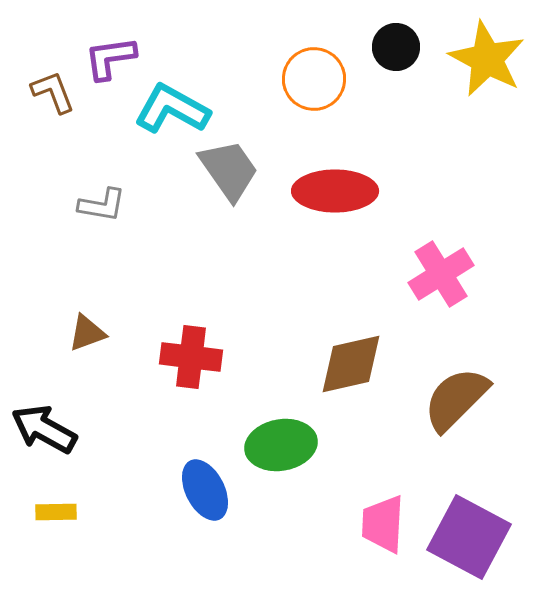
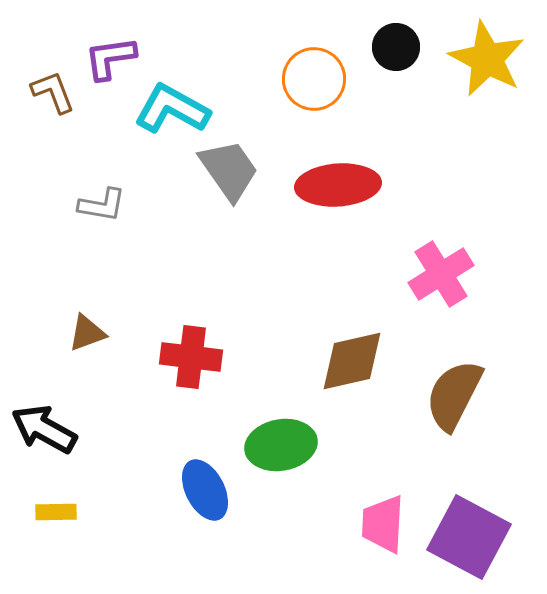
red ellipse: moved 3 px right, 6 px up; rotated 4 degrees counterclockwise
brown diamond: moved 1 px right, 3 px up
brown semicircle: moved 2 px left, 4 px up; rotated 18 degrees counterclockwise
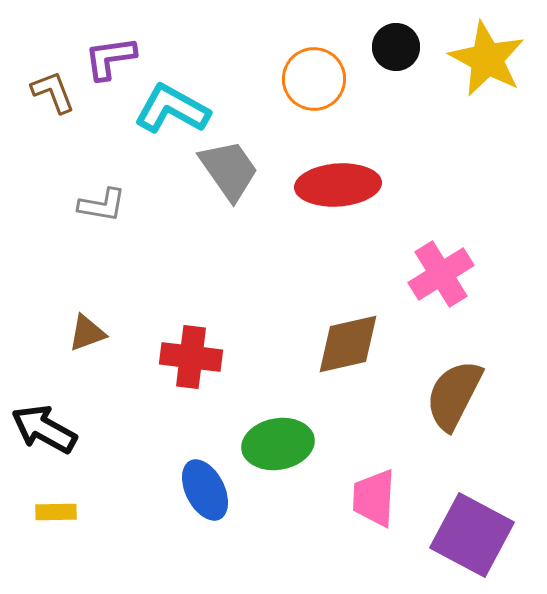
brown diamond: moved 4 px left, 17 px up
green ellipse: moved 3 px left, 1 px up
pink trapezoid: moved 9 px left, 26 px up
purple square: moved 3 px right, 2 px up
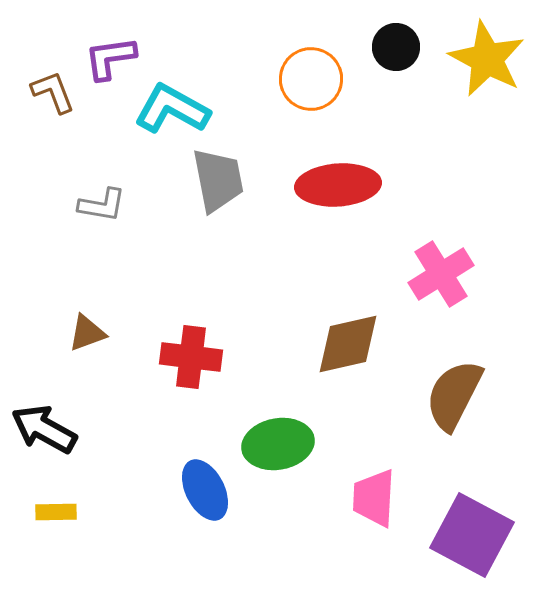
orange circle: moved 3 px left
gray trapezoid: moved 11 px left, 10 px down; rotated 24 degrees clockwise
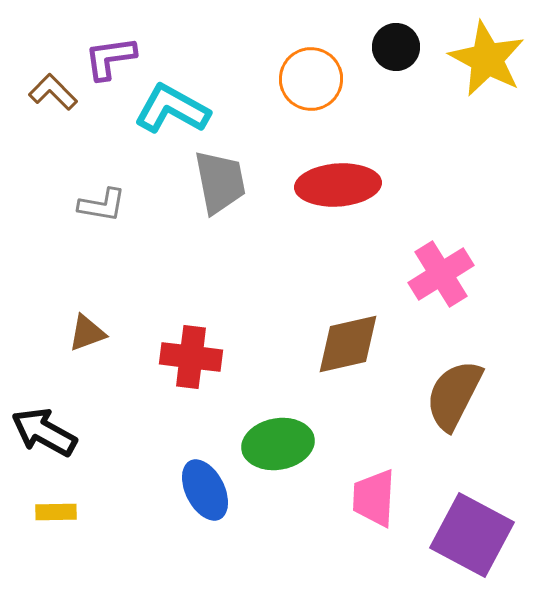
brown L-shape: rotated 24 degrees counterclockwise
gray trapezoid: moved 2 px right, 2 px down
black arrow: moved 3 px down
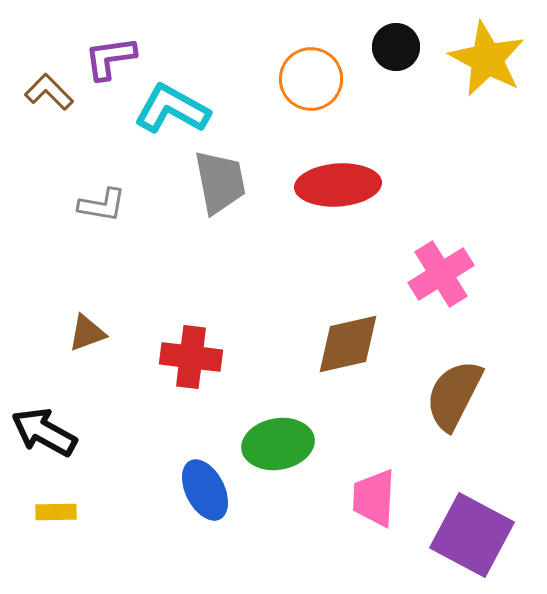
brown L-shape: moved 4 px left
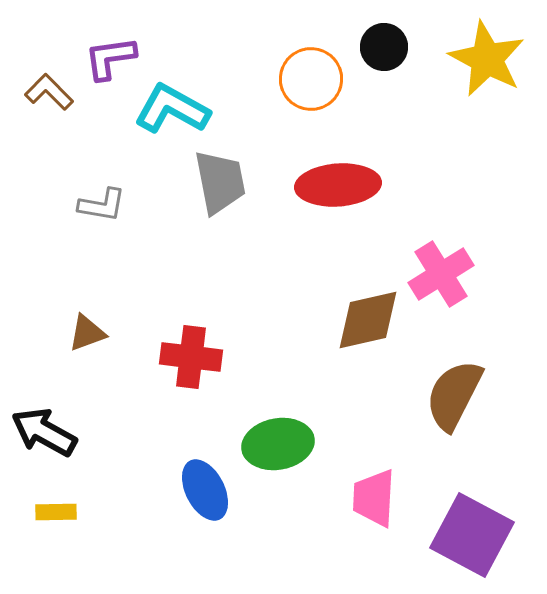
black circle: moved 12 px left
brown diamond: moved 20 px right, 24 px up
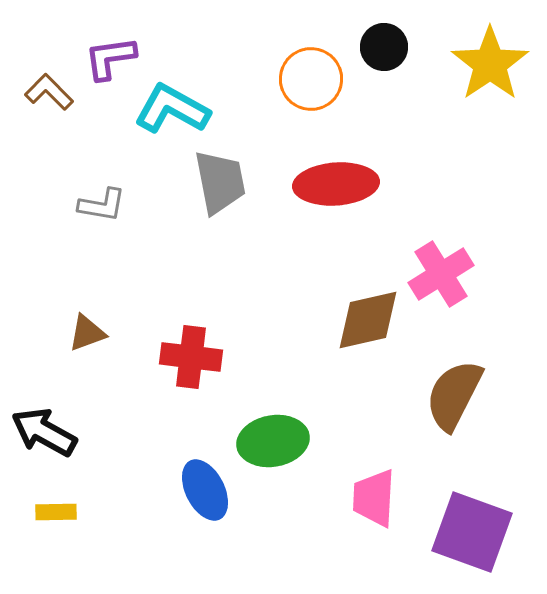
yellow star: moved 3 px right, 5 px down; rotated 10 degrees clockwise
red ellipse: moved 2 px left, 1 px up
green ellipse: moved 5 px left, 3 px up
purple square: moved 3 px up; rotated 8 degrees counterclockwise
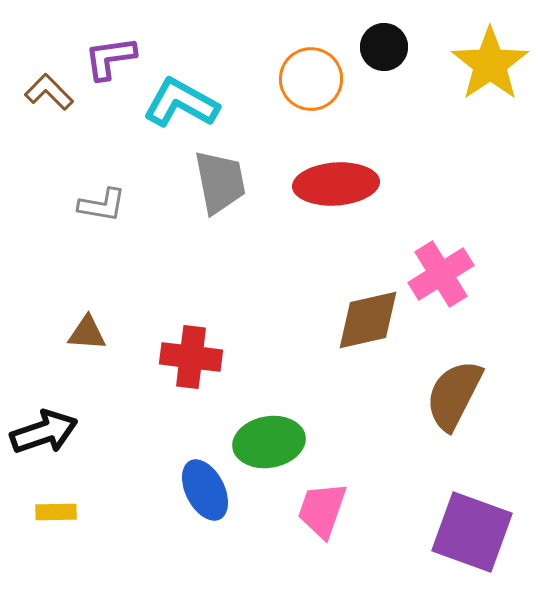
cyan L-shape: moved 9 px right, 6 px up
brown triangle: rotated 24 degrees clockwise
black arrow: rotated 132 degrees clockwise
green ellipse: moved 4 px left, 1 px down
pink trapezoid: moved 52 px left, 12 px down; rotated 16 degrees clockwise
